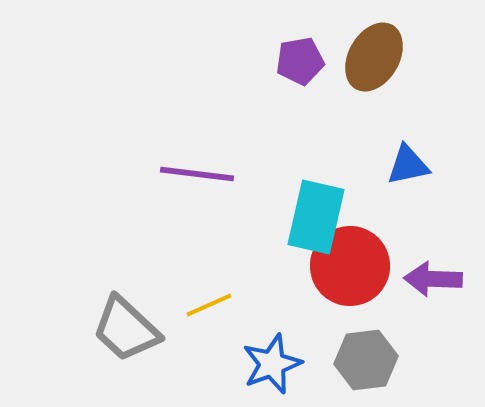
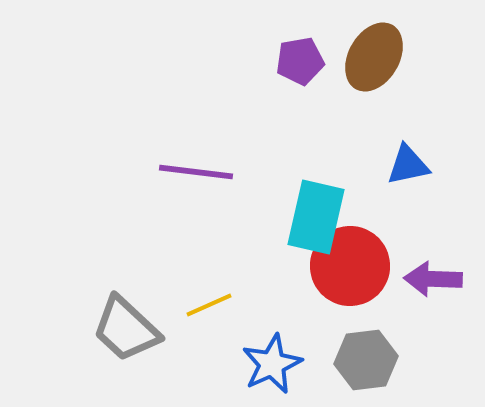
purple line: moved 1 px left, 2 px up
blue star: rotated 4 degrees counterclockwise
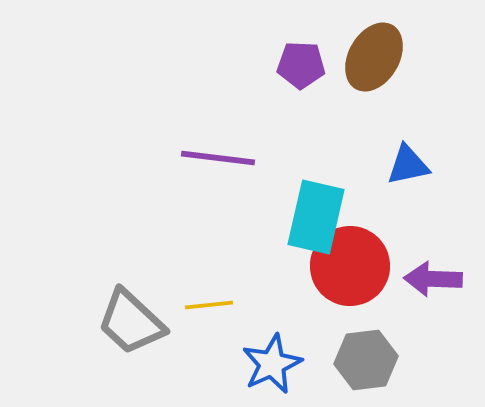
purple pentagon: moved 1 px right, 4 px down; rotated 12 degrees clockwise
purple line: moved 22 px right, 14 px up
yellow line: rotated 18 degrees clockwise
gray trapezoid: moved 5 px right, 7 px up
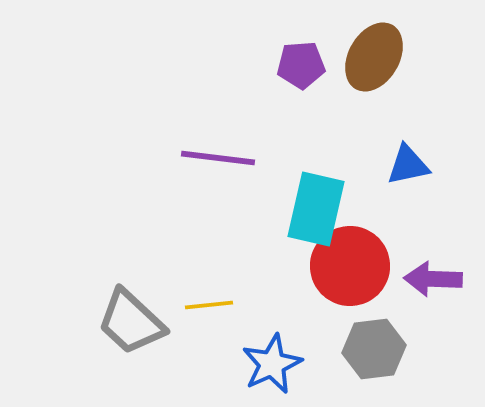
purple pentagon: rotated 6 degrees counterclockwise
cyan rectangle: moved 8 px up
gray hexagon: moved 8 px right, 11 px up
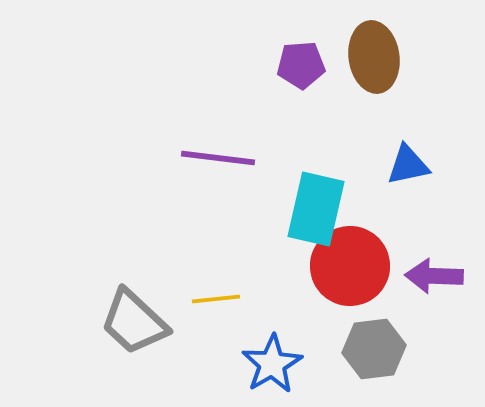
brown ellipse: rotated 38 degrees counterclockwise
purple arrow: moved 1 px right, 3 px up
yellow line: moved 7 px right, 6 px up
gray trapezoid: moved 3 px right
blue star: rotated 6 degrees counterclockwise
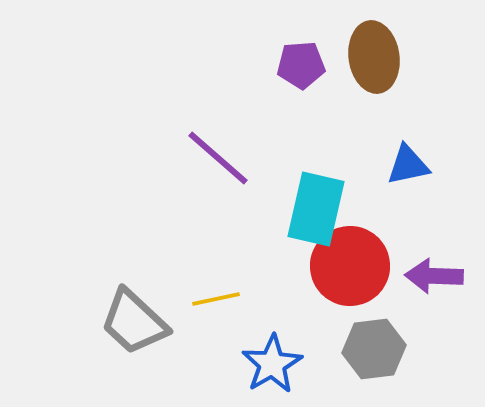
purple line: rotated 34 degrees clockwise
yellow line: rotated 6 degrees counterclockwise
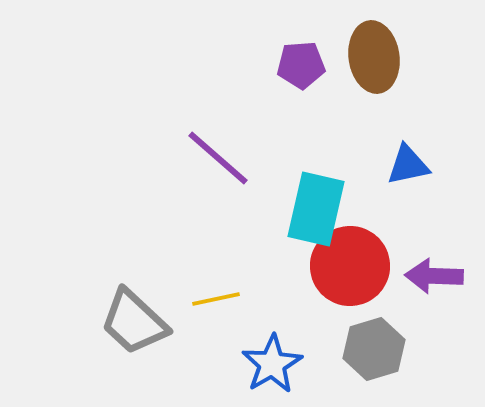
gray hexagon: rotated 10 degrees counterclockwise
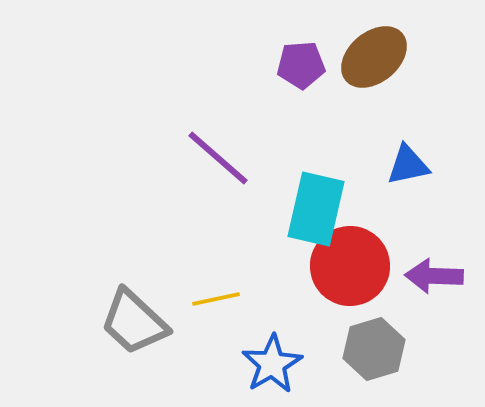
brown ellipse: rotated 58 degrees clockwise
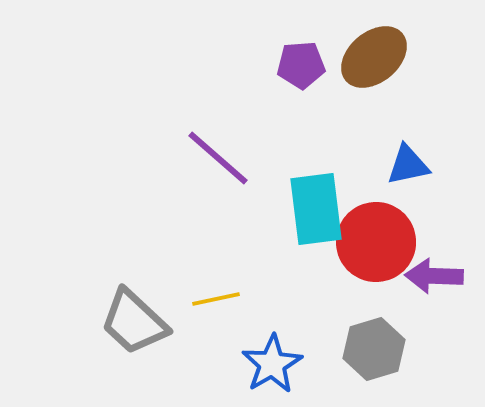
cyan rectangle: rotated 20 degrees counterclockwise
red circle: moved 26 px right, 24 px up
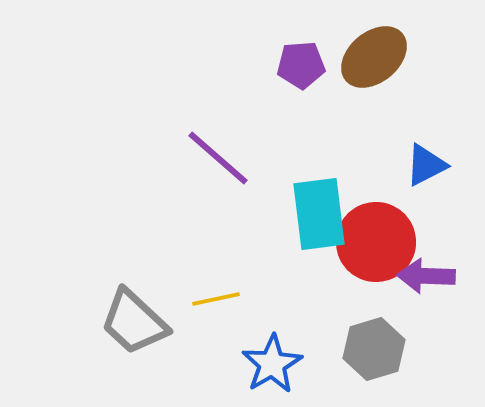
blue triangle: moved 18 px right; rotated 15 degrees counterclockwise
cyan rectangle: moved 3 px right, 5 px down
purple arrow: moved 8 px left
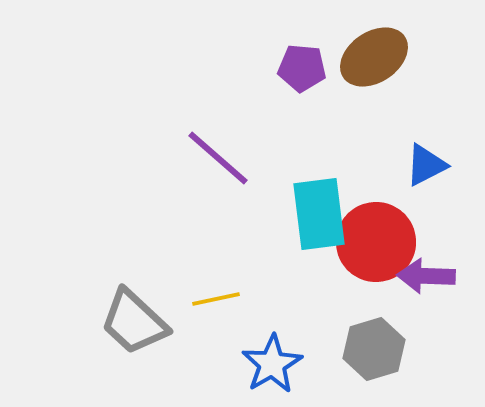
brown ellipse: rotated 6 degrees clockwise
purple pentagon: moved 1 px right, 3 px down; rotated 9 degrees clockwise
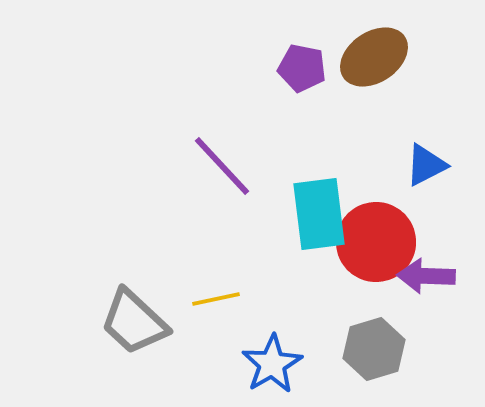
purple pentagon: rotated 6 degrees clockwise
purple line: moved 4 px right, 8 px down; rotated 6 degrees clockwise
